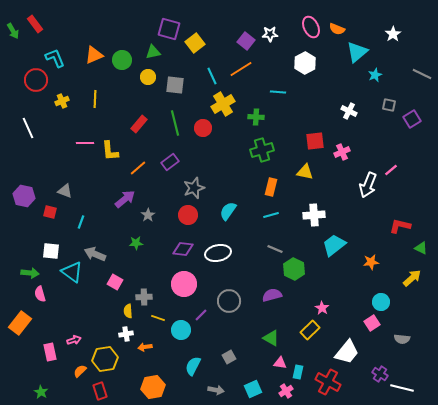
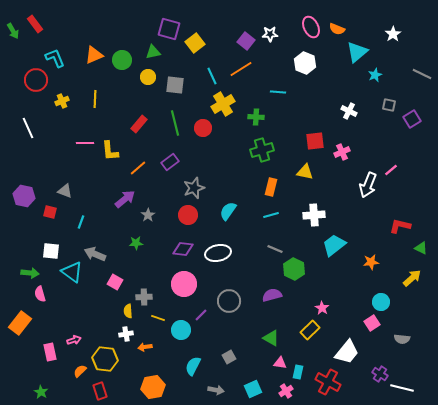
white hexagon at (305, 63): rotated 10 degrees counterclockwise
yellow hexagon at (105, 359): rotated 15 degrees clockwise
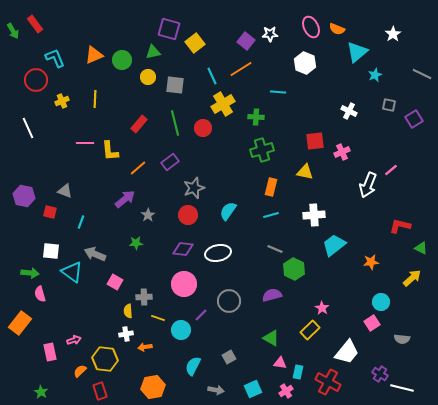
purple square at (412, 119): moved 2 px right
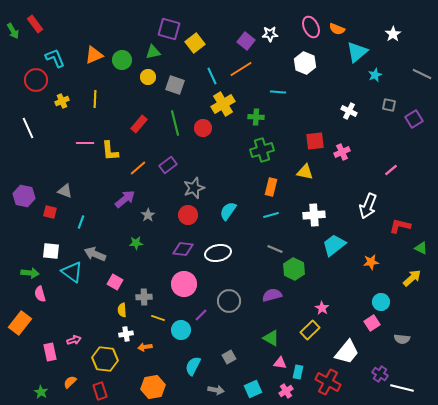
gray square at (175, 85): rotated 12 degrees clockwise
purple rectangle at (170, 162): moved 2 px left, 3 px down
white arrow at (368, 185): moved 21 px down
yellow semicircle at (128, 311): moved 6 px left, 1 px up
orange semicircle at (80, 371): moved 10 px left, 11 px down
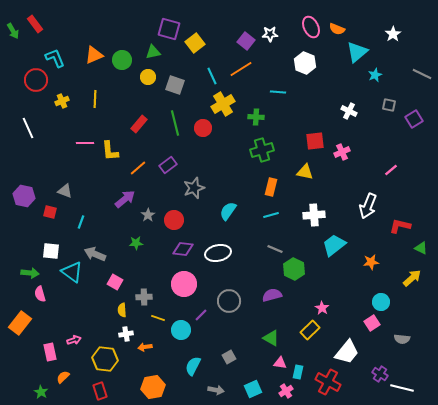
red circle at (188, 215): moved 14 px left, 5 px down
orange semicircle at (70, 382): moved 7 px left, 5 px up
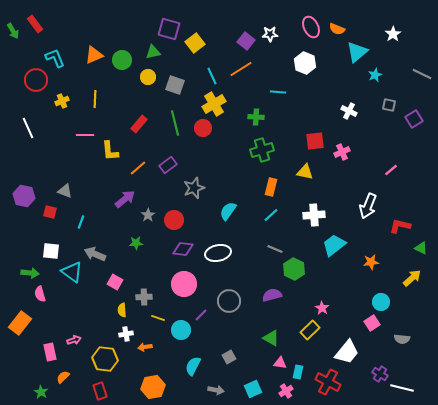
yellow cross at (223, 104): moved 9 px left
pink line at (85, 143): moved 8 px up
cyan line at (271, 215): rotated 28 degrees counterclockwise
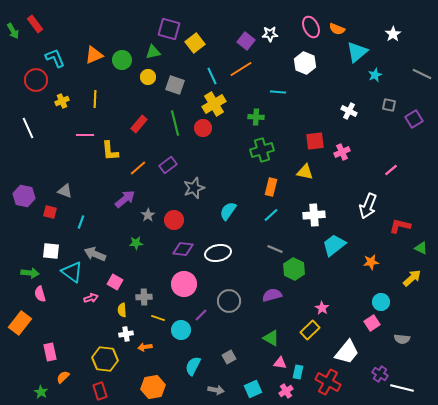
pink arrow at (74, 340): moved 17 px right, 42 px up
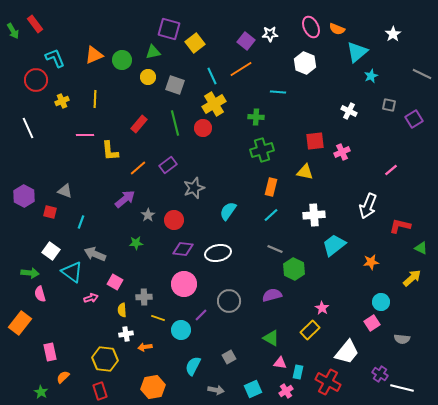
cyan star at (375, 75): moved 4 px left, 1 px down
purple hexagon at (24, 196): rotated 15 degrees clockwise
white square at (51, 251): rotated 30 degrees clockwise
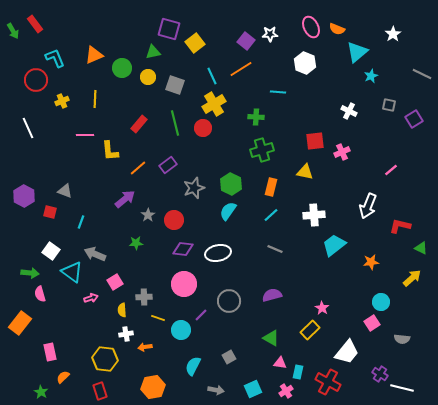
green circle at (122, 60): moved 8 px down
green hexagon at (294, 269): moved 63 px left, 85 px up
pink square at (115, 282): rotated 28 degrees clockwise
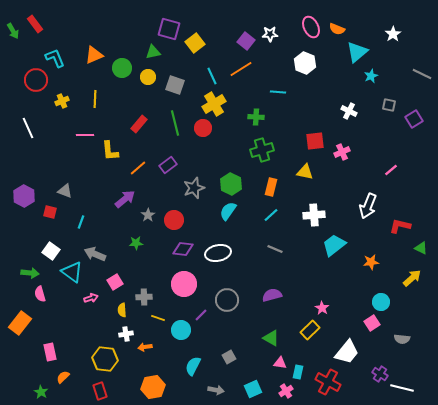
gray circle at (229, 301): moved 2 px left, 1 px up
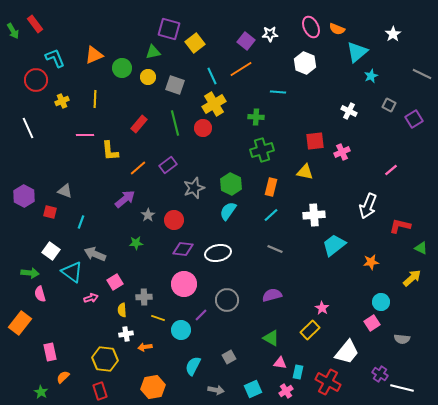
gray square at (389, 105): rotated 16 degrees clockwise
